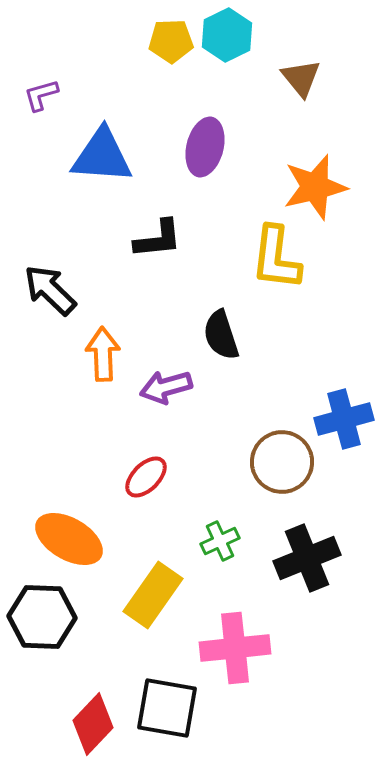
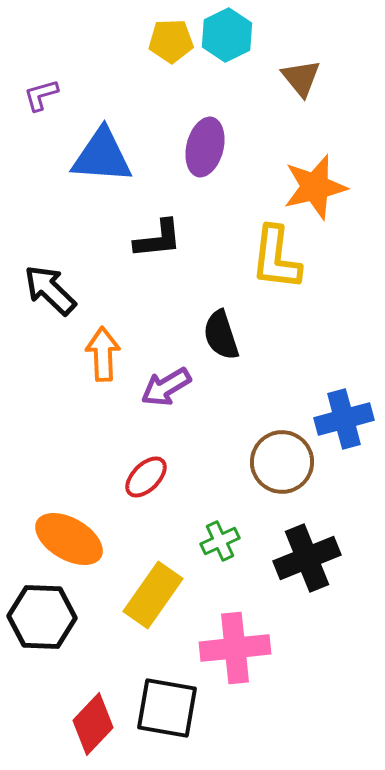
purple arrow: rotated 15 degrees counterclockwise
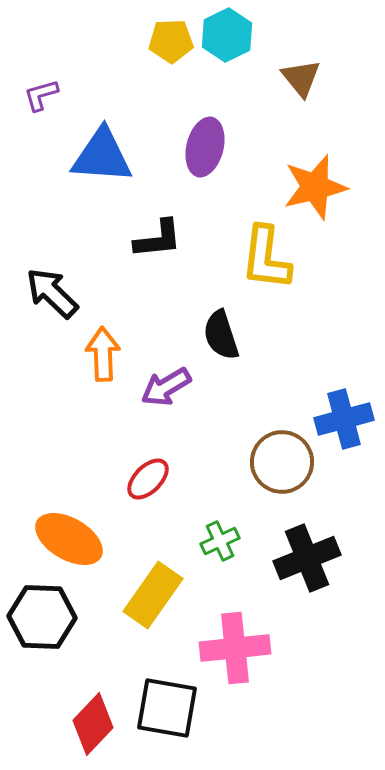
yellow L-shape: moved 10 px left
black arrow: moved 2 px right, 3 px down
red ellipse: moved 2 px right, 2 px down
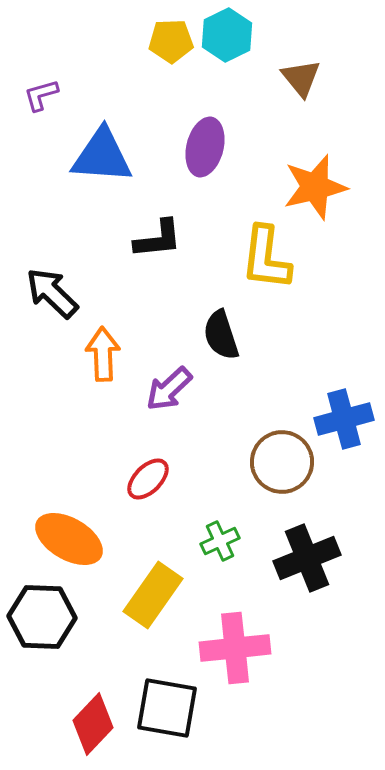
purple arrow: moved 3 px right, 2 px down; rotated 12 degrees counterclockwise
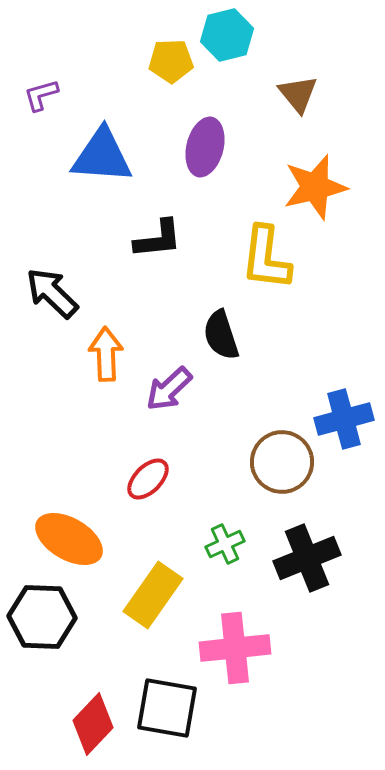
cyan hexagon: rotated 12 degrees clockwise
yellow pentagon: moved 20 px down
brown triangle: moved 3 px left, 16 px down
orange arrow: moved 3 px right
green cross: moved 5 px right, 3 px down
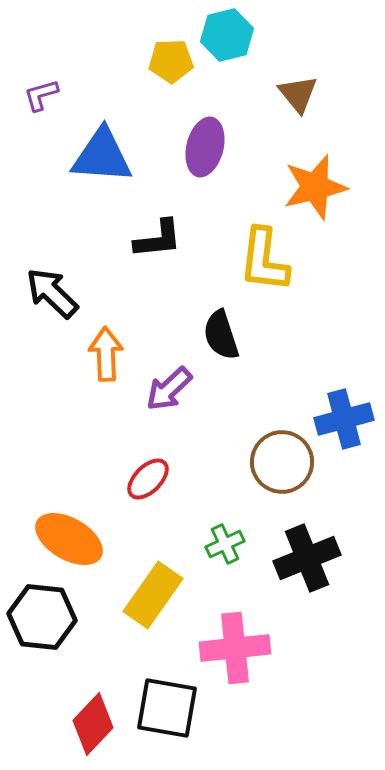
yellow L-shape: moved 2 px left, 2 px down
black hexagon: rotated 4 degrees clockwise
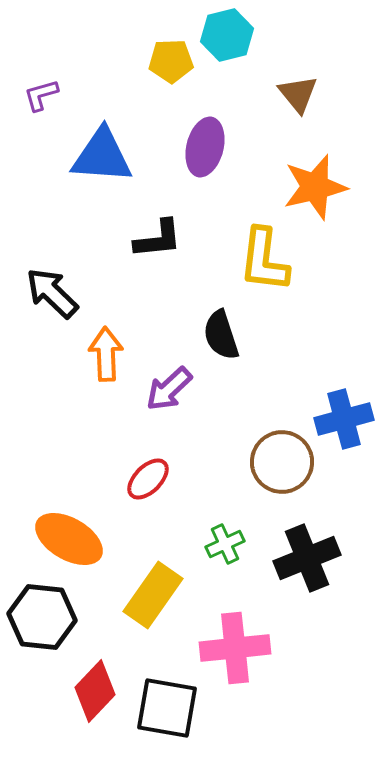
red diamond: moved 2 px right, 33 px up
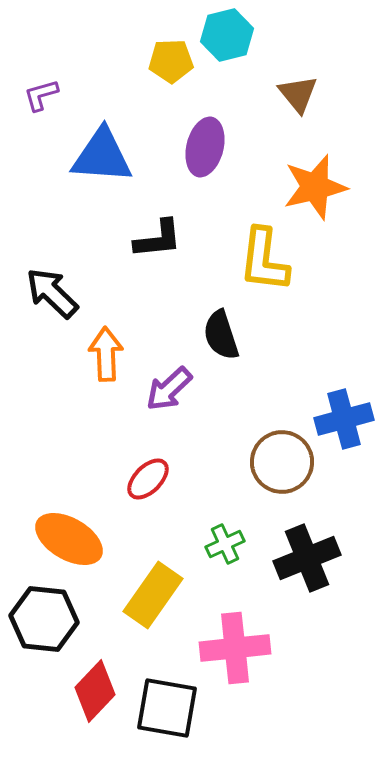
black hexagon: moved 2 px right, 2 px down
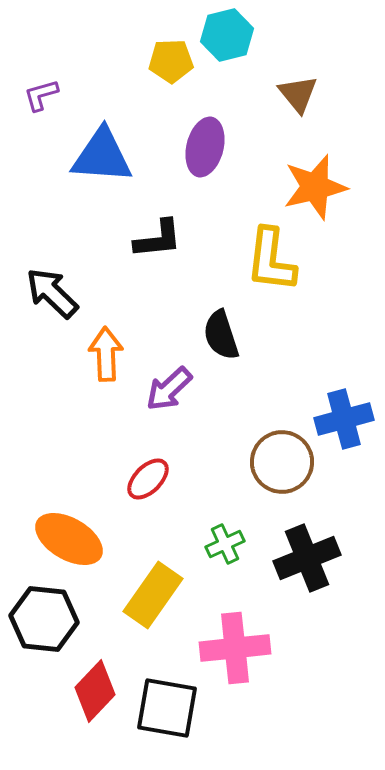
yellow L-shape: moved 7 px right
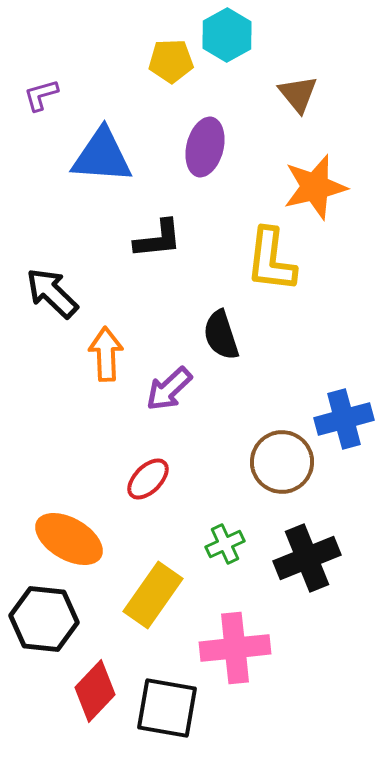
cyan hexagon: rotated 15 degrees counterclockwise
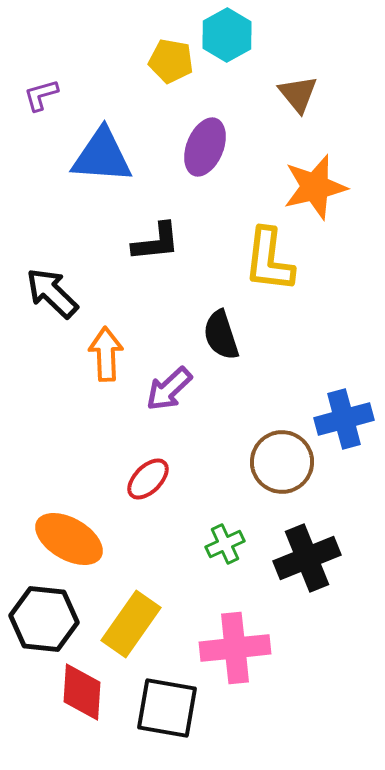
yellow pentagon: rotated 12 degrees clockwise
purple ellipse: rotated 8 degrees clockwise
black L-shape: moved 2 px left, 3 px down
yellow L-shape: moved 2 px left
yellow rectangle: moved 22 px left, 29 px down
red diamond: moved 13 px left, 1 px down; rotated 40 degrees counterclockwise
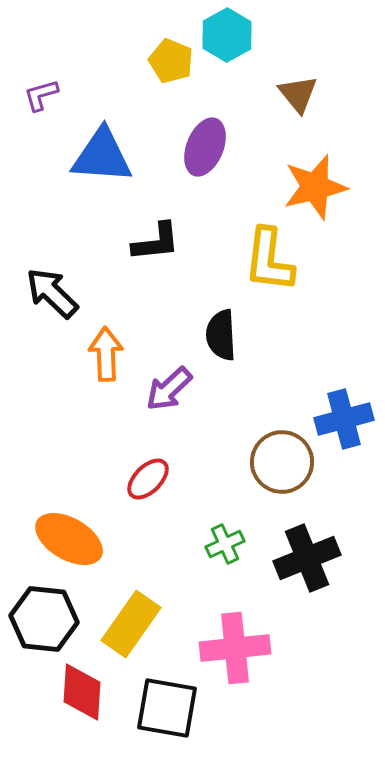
yellow pentagon: rotated 12 degrees clockwise
black semicircle: rotated 15 degrees clockwise
